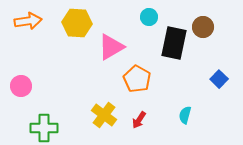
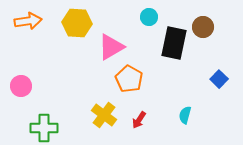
orange pentagon: moved 8 px left
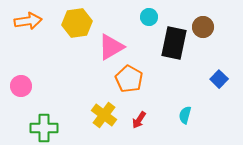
yellow hexagon: rotated 12 degrees counterclockwise
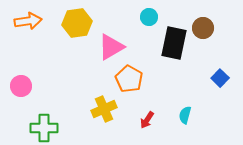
brown circle: moved 1 px down
blue square: moved 1 px right, 1 px up
yellow cross: moved 6 px up; rotated 30 degrees clockwise
red arrow: moved 8 px right
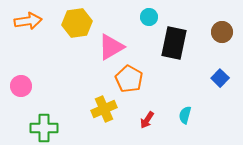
brown circle: moved 19 px right, 4 px down
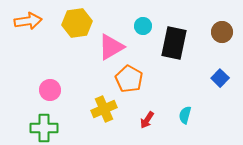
cyan circle: moved 6 px left, 9 px down
pink circle: moved 29 px right, 4 px down
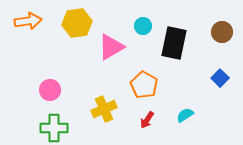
orange pentagon: moved 15 px right, 6 px down
cyan semicircle: rotated 42 degrees clockwise
green cross: moved 10 px right
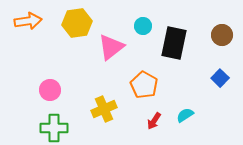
brown circle: moved 3 px down
pink triangle: rotated 8 degrees counterclockwise
red arrow: moved 7 px right, 1 px down
